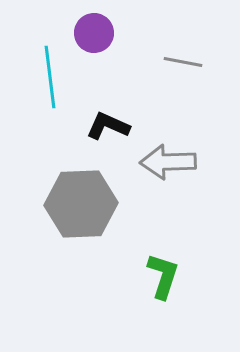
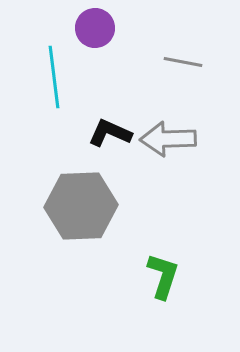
purple circle: moved 1 px right, 5 px up
cyan line: moved 4 px right
black L-shape: moved 2 px right, 7 px down
gray arrow: moved 23 px up
gray hexagon: moved 2 px down
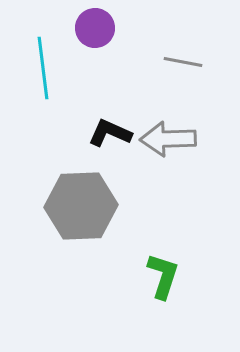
cyan line: moved 11 px left, 9 px up
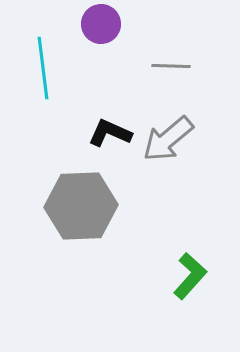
purple circle: moved 6 px right, 4 px up
gray line: moved 12 px left, 4 px down; rotated 9 degrees counterclockwise
gray arrow: rotated 38 degrees counterclockwise
green L-shape: moved 27 px right; rotated 24 degrees clockwise
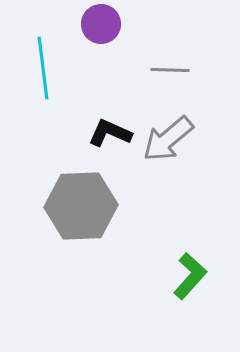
gray line: moved 1 px left, 4 px down
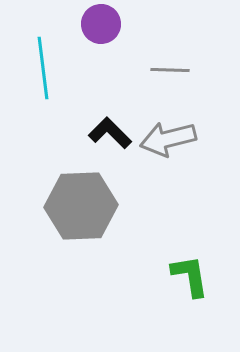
black L-shape: rotated 21 degrees clockwise
gray arrow: rotated 26 degrees clockwise
green L-shape: rotated 51 degrees counterclockwise
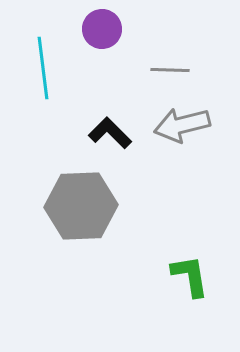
purple circle: moved 1 px right, 5 px down
gray arrow: moved 14 px right, 14 px up
